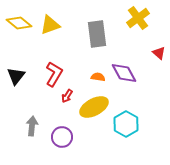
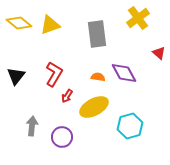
cyan hexagon: moved 4 px right, 2 px down; rotated 15 degrees clockwise
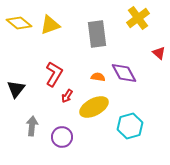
black triangle: moved 13 px down
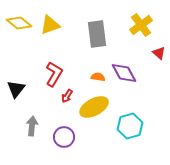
yellow cross: moved 3 px right, 7 px down
purple circle: moved 2 px right
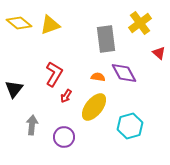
yellow cross: moved 1 px left, 2 px up
gray rectangle: moved 9 px right, 5 px down
black triangle: moved 2 px left
red arrow: moved 1 px left
yellow ellipse: rotated 24 degrees counterclockwise
gray arrow: moved 1 px up
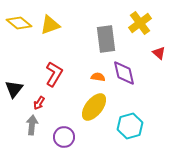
purple diamond: rotated 16 degrees clockwise
red arrow: moved 27 px left, 7 px down
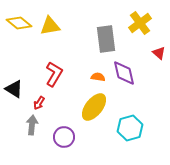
yellow triangle: moved 1 px down; rotated 10 degrees clockwise
black triangle: rotated 36 degrees counterclockwise
cyan hexagon: moved 2 px down
